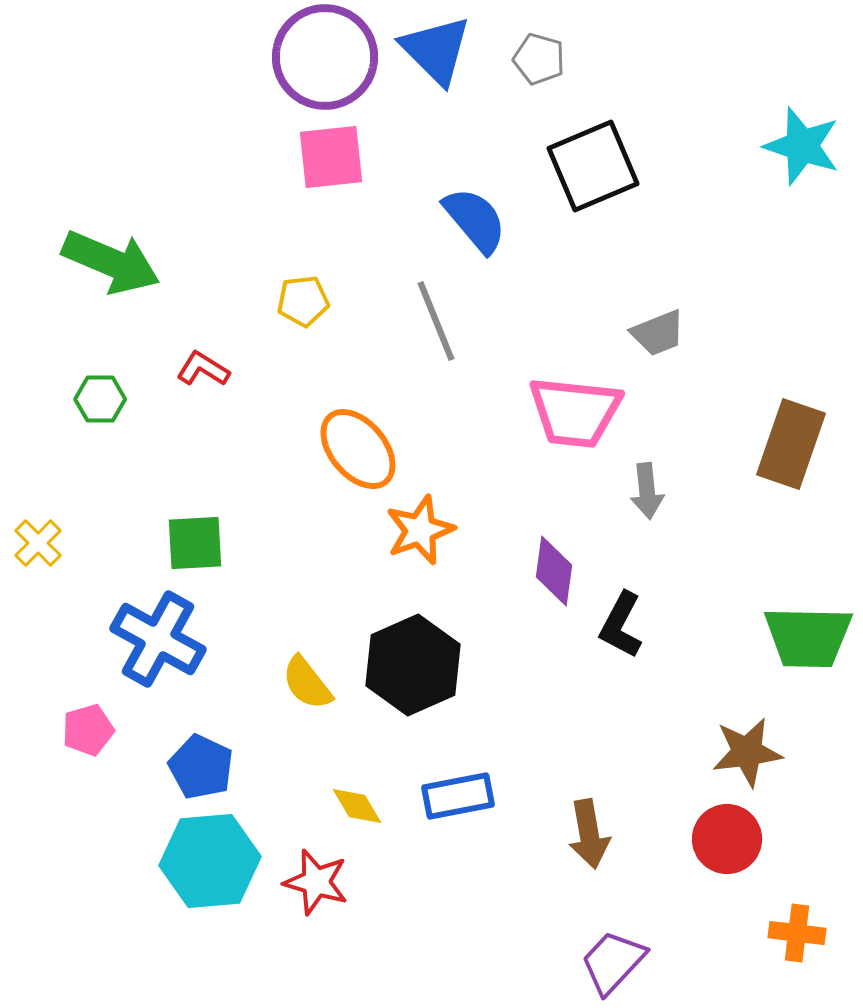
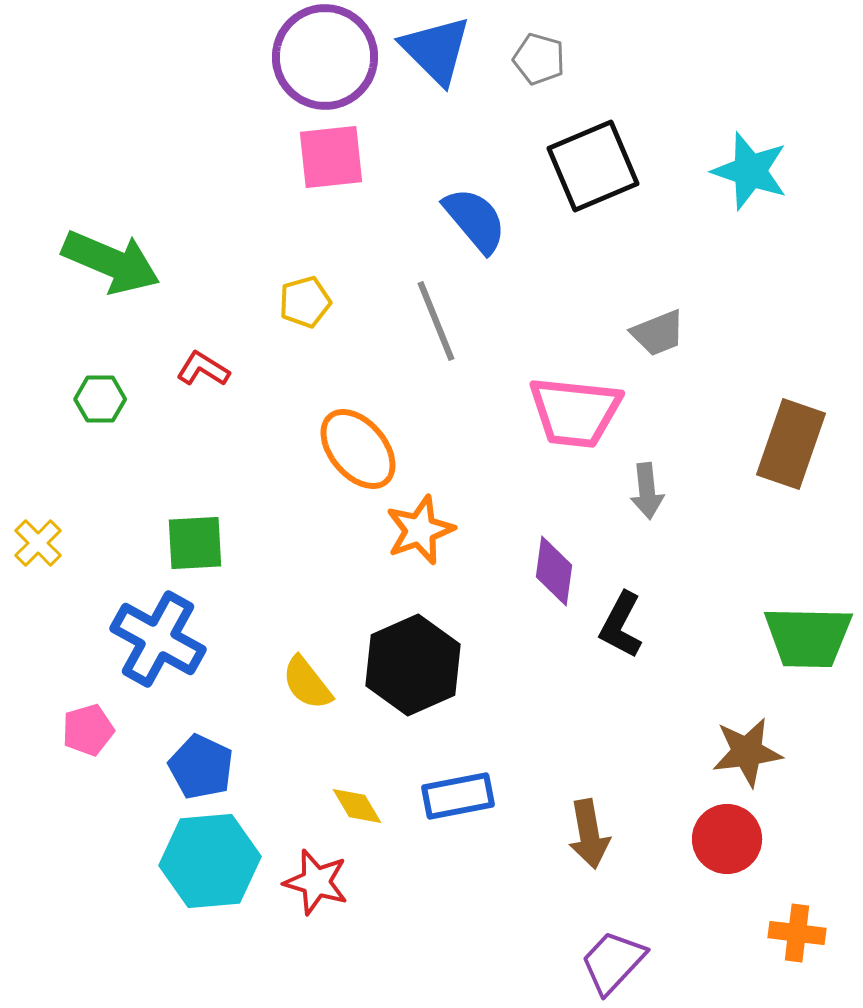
cyan star: moved 52 px left, 25 px down
yellow pentagon: moved 2 px right, 1 px down; rotated 9 degrees counterclockwise
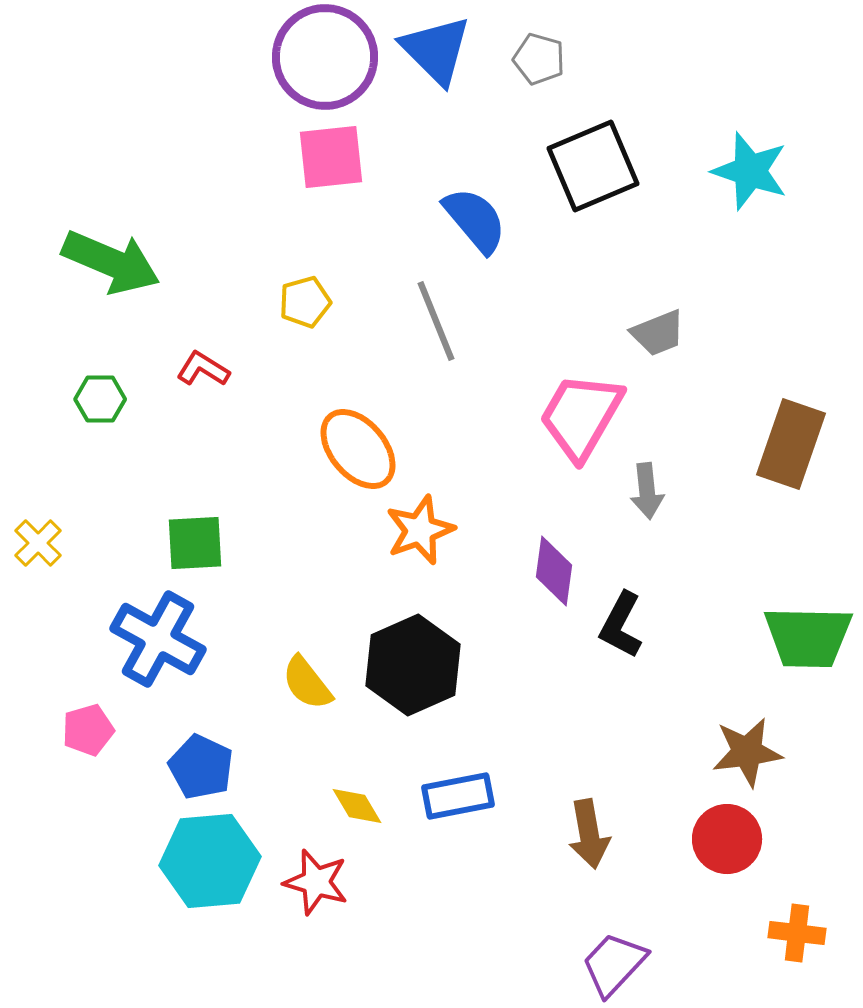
pink trapezoid: moved 6 px right, 4 px down; rotated 114 degrees clockwise
purple trapezoid: moved 1 px right, 2 px down
